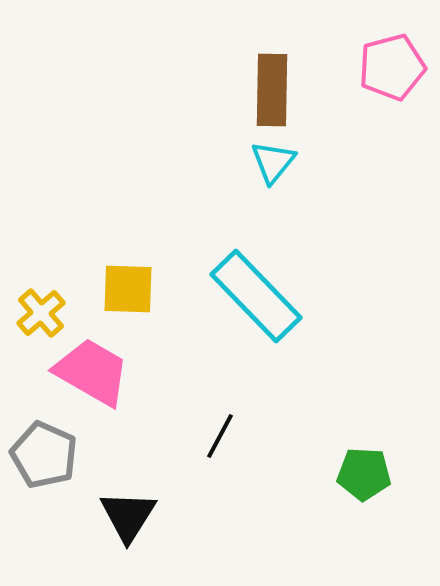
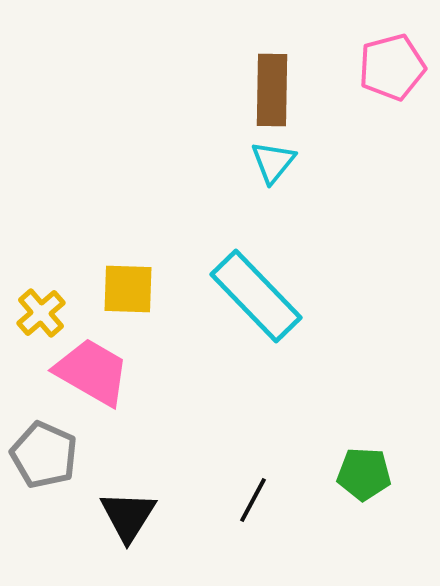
black line: moved 33 px right, 64 px down
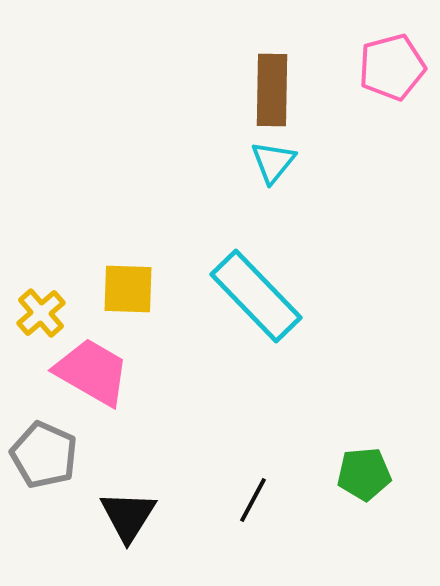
green pentagon: rotated 8 degrees counterclockwise
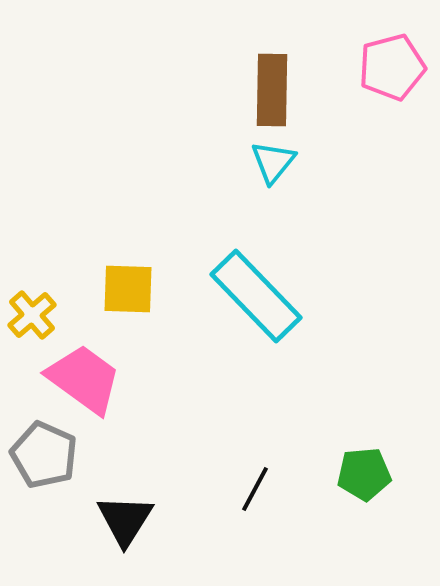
yellow cross: moved 9 px left, 2 px down
pink trapezoid: moved 8 px left, 7 px down; rotated 6 degrees clockwise
black line: moved 2 px right, 11 px up
black triangle: moved 3 px left, 4 px down
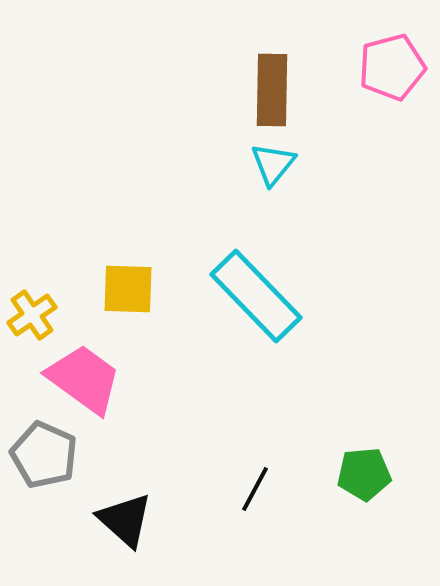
cyan triangle: moved 2 px down
yellow cross: rotated 6 degrees clockwise
black triangle: rotated 20 degrees counterclockwise
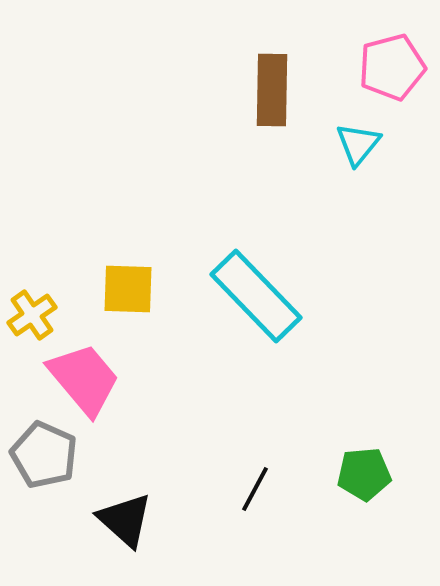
cyan triangle: moved 85 px right, 20 px up
pink trapezoid: rotated 14 degrees clockwise
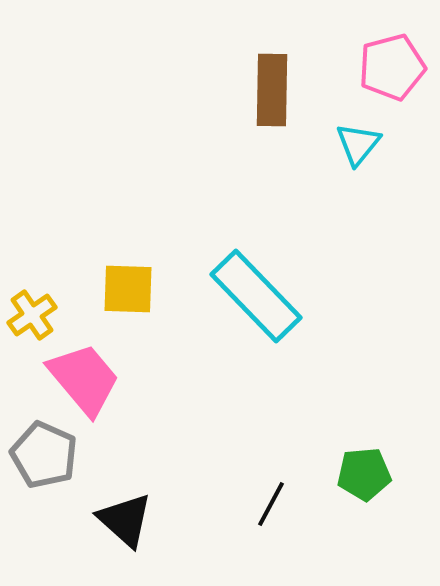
black line: moved 16 px right, 15 px down
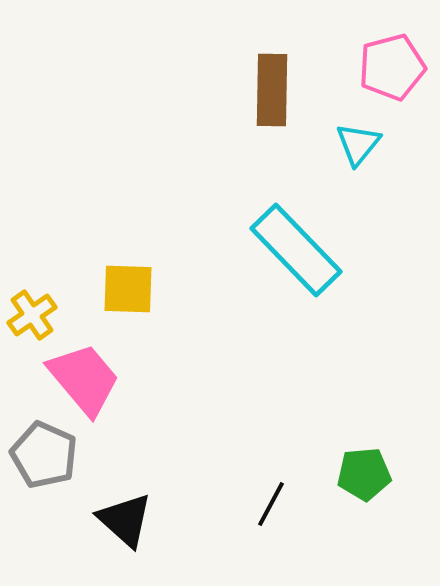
cyan rectangle: moved 40 px right, 46 px up
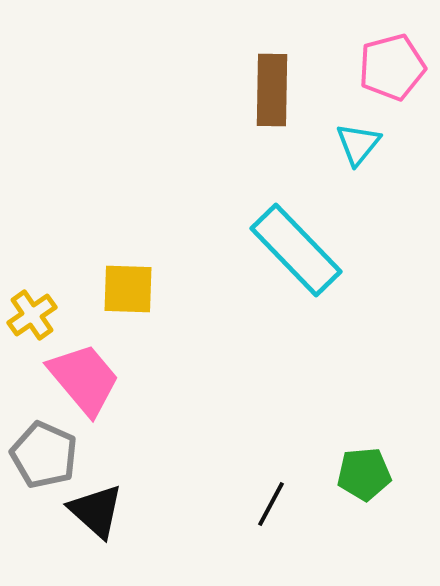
black triangle: moved 29 px left, 9 px up
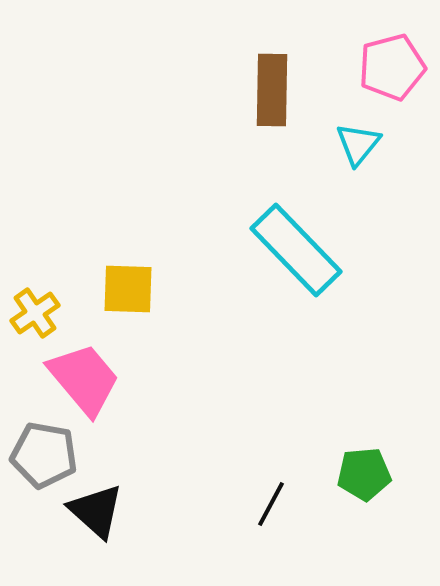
yellow cross: moved 3 px right, 2 px up
gray pentagon: rotated 14 degrees counterclockwise
